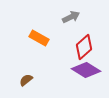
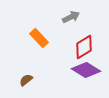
orange rectangle: rotated 18 degrees clockwise
red diamond: rotated 10 degrees clockwise
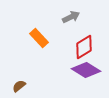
brown semicircle: moved 7 px left, 6 px down
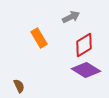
orange rectangle: rotated 12 degrees clockwise
red diamond: moved 2 px up
brown semicircle: rotated 104 degrees clockwise
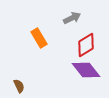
gray arrow: moved 1 px right, 1 px down
red diamond: moved 2 px right
purple diamond: rotated 20 degrees clockwise
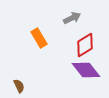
red diamond: moved 1 px left
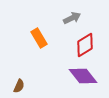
purple diamond: moved 3 px left, 6 px down
brown semicircle: rotated 48 degrees clockwise
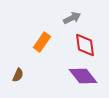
orange rectangle: moved 3 px right, 4 px down; rotated 66 degrees clockwise
red diamond: rotated 65 degrees counterclockwise
brown semicircle: moved 1 px left, 11 px up
